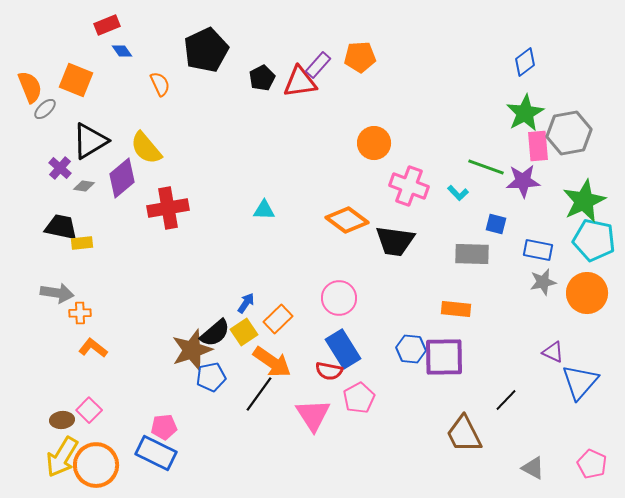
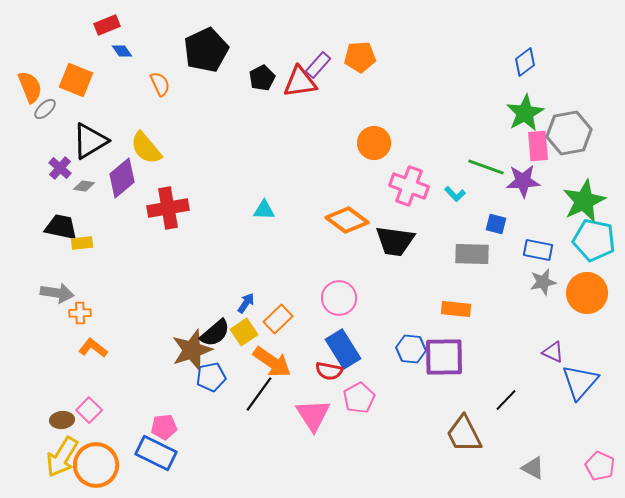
cyan L-shape at (458, 193): moved 3 px left, 1 px down
pink pentagon at (592, 464): moved 8 px right, 2 px down
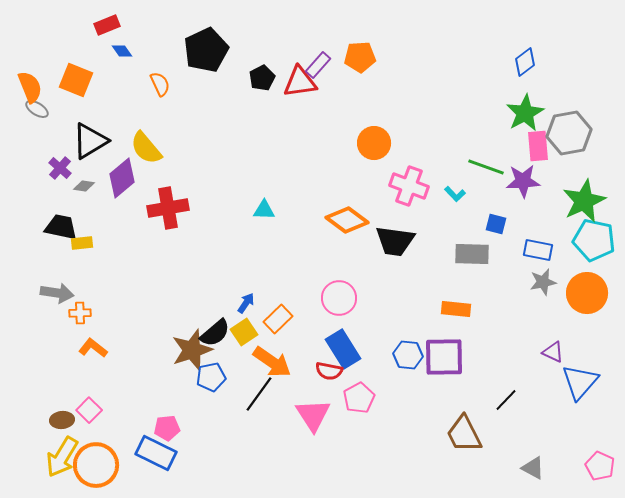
gray ellipse at (45, 109): moved 8 px left; rotated 75 degrees clockwise
blue hexagon at (411, 349): moved 3 px left, 6 px down
pink pentagon at (164, 427): moved 3 px right, 1 px down
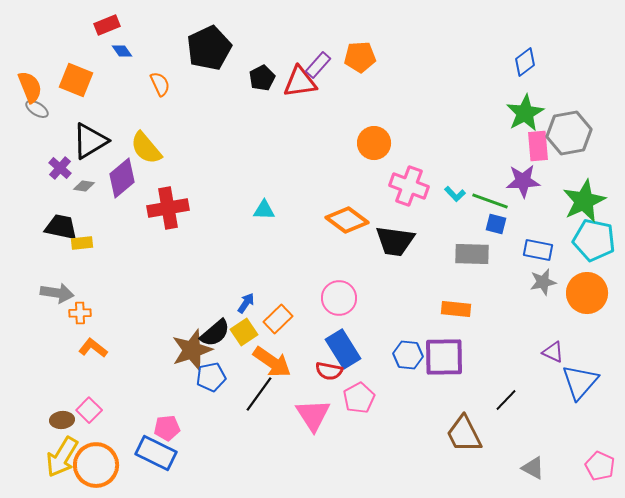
black pentagon at (206, 50): moved 3 px right, 2 px up
green line at (486, 167): moved 4 px right, 34 px down
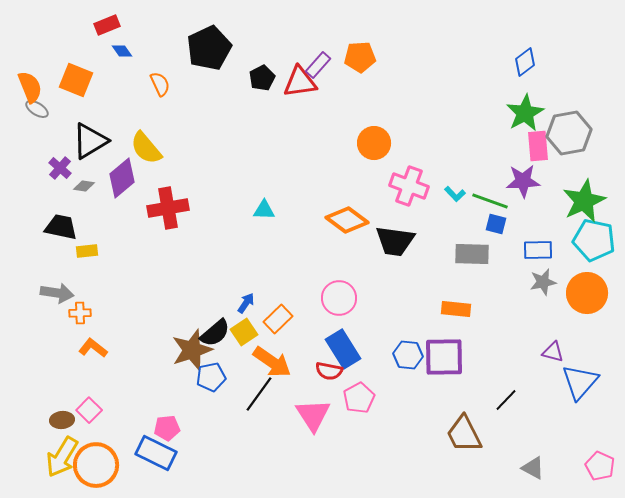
yellow rectangle at (82, 243): moved 5 px right, 8 px down
blue rectangle at (538, 250): rotated 12 degrees counterclockwise
purple triangle at (553, 352): rotated 10 degrees counterclockwise
